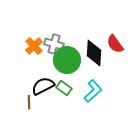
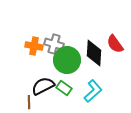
orange cross: rotated 36 degrees counterclockwise
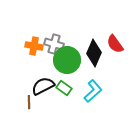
black diamond: rotated 20 degrees clockwise
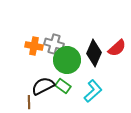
red semicircle: moved 2 px right, 4 px down; rotated 96 degrees counterclockwise
green rectangle: moved 1 px left, 2 px up
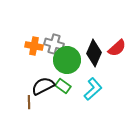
cyan L-shape: moved 2 px up
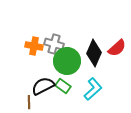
green circle: moved 1 px down
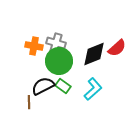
gray cross: moved 2 px right, 1 px up
black diamond: moved 1 px down; rotated 44 degrees clockwise
green circle: moved 8 px left
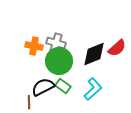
black semicircle: moved 1 px down
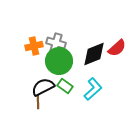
orange cross: rotated 24 degrees counterclockwise
green rectangle: moved 2 px right
brown line: moved 9 px right
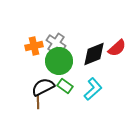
gray cross: rotated 18 degrees clockwise
